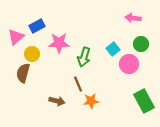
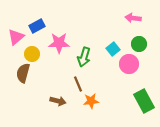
green circle: moved 2 px left
brown arrow: moved 1 px right
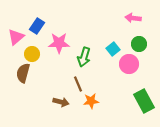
blue rectangle: rotated 28 degrees counterclockwise
brown arrow: moved 3 px right, 1 px down
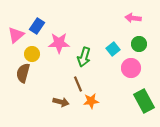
pink triangle: moved 2 px up
pink circle: moved 2 px right, 4 px down
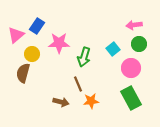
pink arrow: moved 1 px right, 7 px down; rotated 14 degrees counterclockwise
green rectangle: moved 13 px left, 3 px up
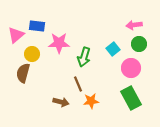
blue rectangle: rotated 63 degrees clockwise
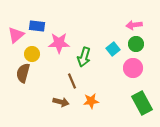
green circle: moved 3 px left
pink circle: moved 2 px right
brown line: moved 6 px left, 3 px up
green rectangle: moved 11 px right, 5 px down
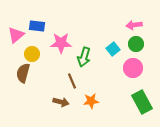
pink star: moved 2 px right
green rectangle: moved 1 px up
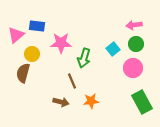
green arrow: moved 1 px down
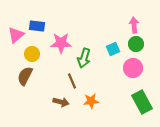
pink arrow: rotated 91 degrees clockwise
cyan square: rotated 16 degrees clockwise
brown semicircle: moved 2 px right, 3 px down; rotated 12 degrees clockwise
